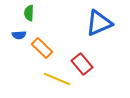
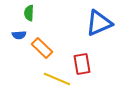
red rectangle: rotated 30 degrees clockwise
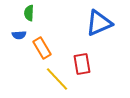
orange rectangle: rotated 15 degrees clockwise
yellow line: rotated 24 degrees clockwise
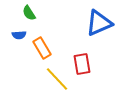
green semicircle: rotated 35 degrees counterclockwise
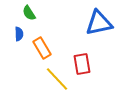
blue triangle: rotated 12 degrees clockwise
blue semicircle: moved 1 px up; rotated 88 degrees counterclockwise
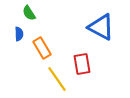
blue triangle: moved 2 px right, 4 px down; rotated 40 degrees clockwise
yellow line: rotated 8 degrees clockwise
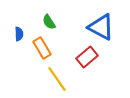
green semicircle: moved 20 px right, 9 px down
red rectangle: moved 5 px right, 7 px up; rotated 60 degrees clockwise
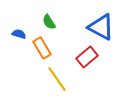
blue semicircle: rotated 72 degrees counterclockwise
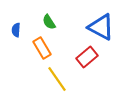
blue semicircle: moved 3 px left, 4 px up; rotated 104 degrees counterclockwise
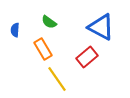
green semicircle: rotated 21 degrees counterclockwise
blue semicircle: moved 1 px left
orange rectangle: moved 1 px right, 1 px down
